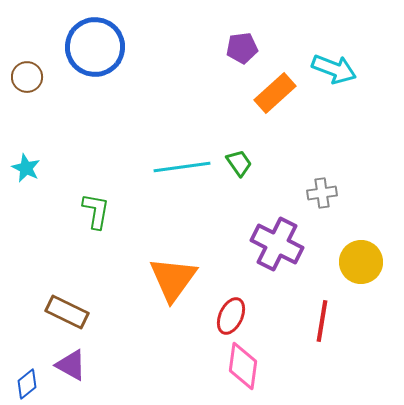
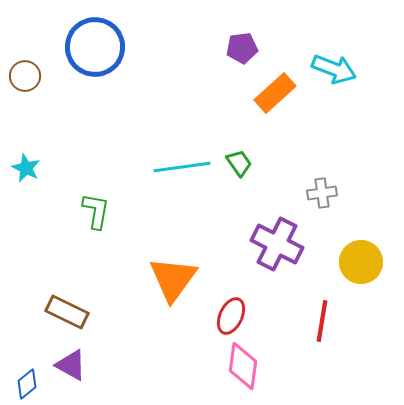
brown circle: moved 2 px left, 1 px up
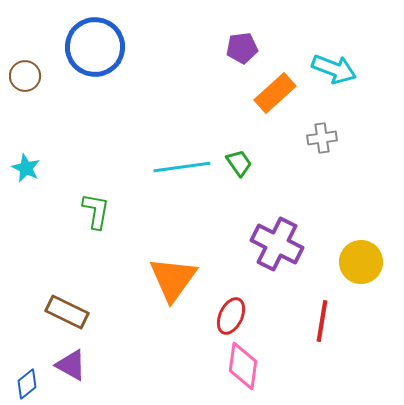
gray cross: moved 55 px up
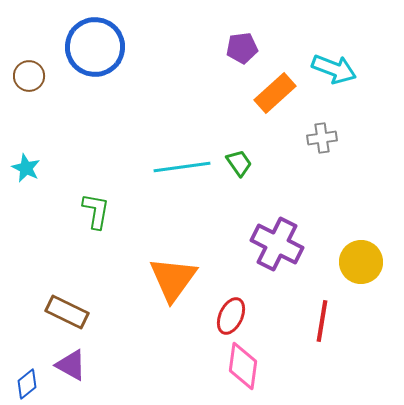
brown circle: moved 4 px right
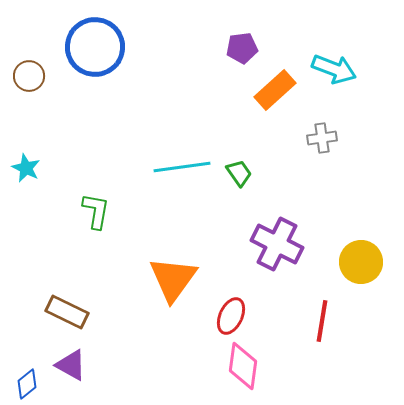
orange rectangle: moved 3 px up
green trapezoid: moved 10 px down
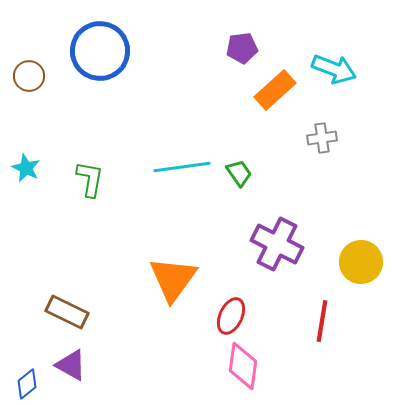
blue circle: moved 5 px right, 4 px down
green L-shape: moved 6 px left, 32 px up
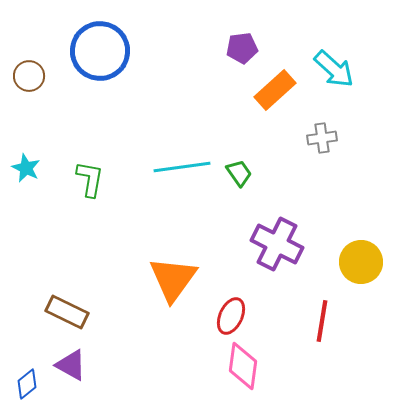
cyan arrow: rotated 21 degrees clockwise
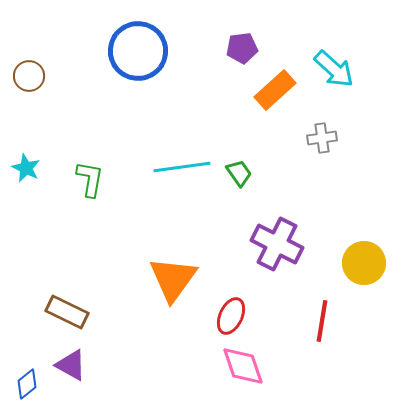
blue circle: moved 38 px right
yellow circle: moved 3 px right, 1 px down
pink diamond: rotated 27 degrees counterclockwise
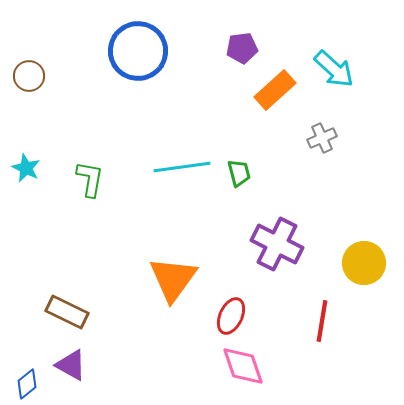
gray cross: rotated 16 degrees counterclockwise
green trapezoid: rotated 20 degrees clockwise
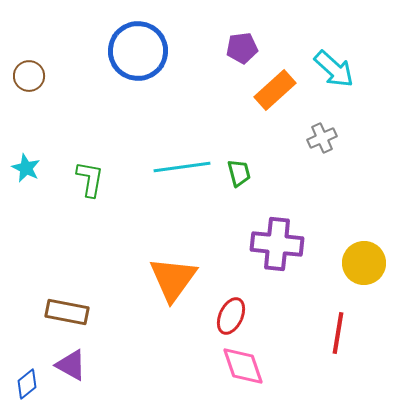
purple cross: rotated 21 degrees counterclockwise
brown rectangle: rotated 15 degrees counterclockwise
red line: moved 16 px right, 12 px down
